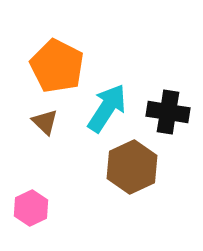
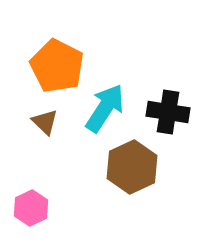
cyan arrow: moved 2 px left
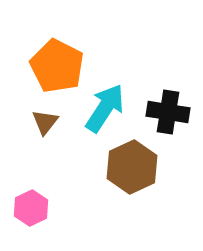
brown triangle: rotated 24 degrees clockwise
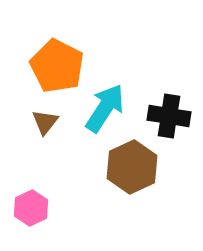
black cross: moved 1 px right, 4 px down
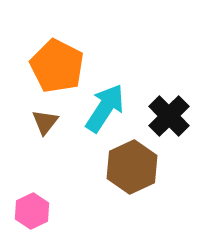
black cross: rotated 36 degrees clockwise
pink hexagon: moved 1 px right, 3 px down
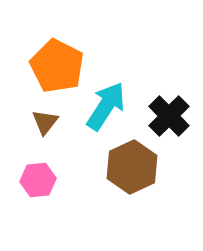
cyan arrow: moved 1 px right, 2 px up
pink hexagon: moved 6 px right, 31 px up; rotated 20 degrees clockwise
